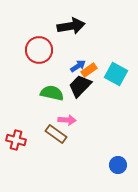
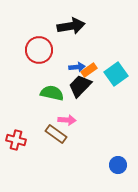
blue arrow: moved 1 px left, 1 px down; rotated 28 degrees clockwise
cyan square: rotated 25 degrees clockwise
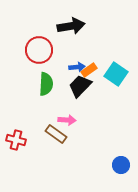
cyan square: rotated 20 degrees counterclockwise
green semicircle: moved 6 px left, 9 px up; rotated 80 degrees clockwise
blue circle: moved 3 px right
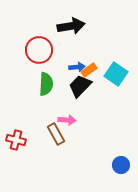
brown rectangle: rotated 25 degrees clockwise
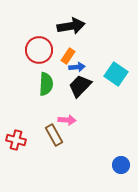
orange rectangle: moved 21 px left, 14 px up; rotated 21 degrees counterclockwise
brown rectangle: moved 2 px left, 1 px down
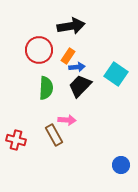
green semicircle: moved 4 px down
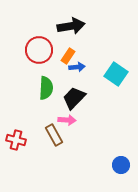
black trapezoid: moved 6 px left, 12 px down
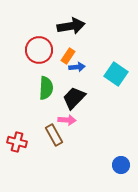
red cross: moved 1 px right, 2 px down
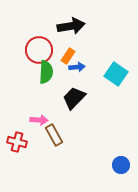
green semicircle: moved 16 px up
pink arrow: moved 28 px left
